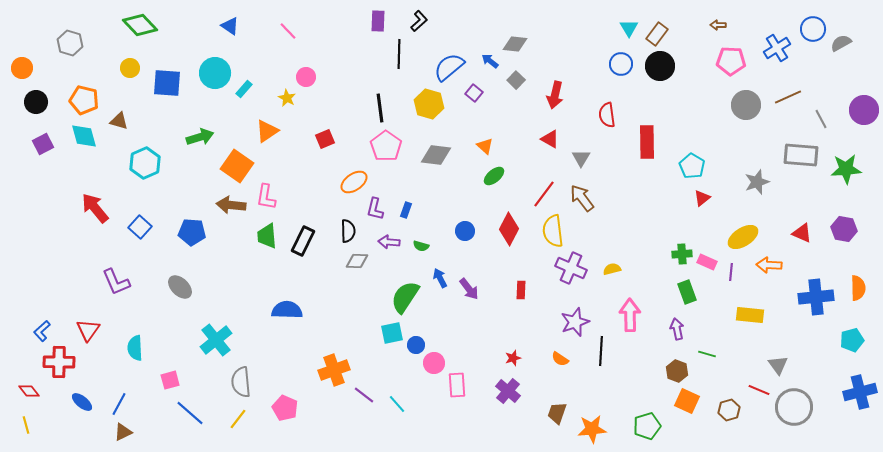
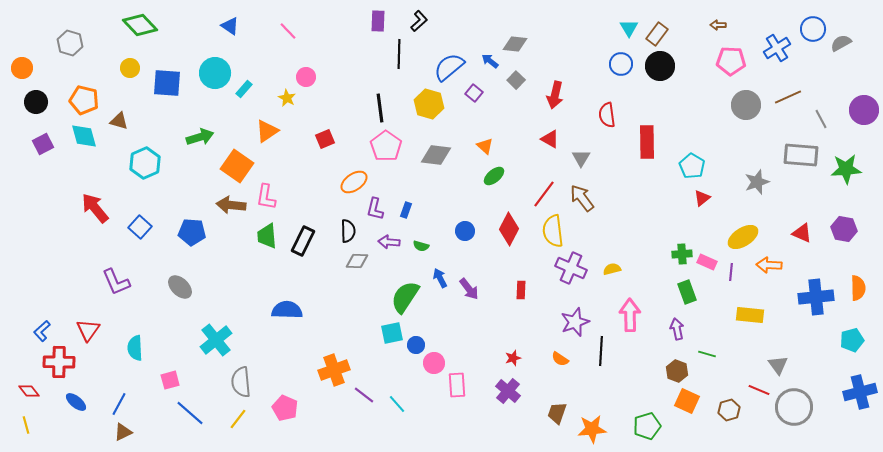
blue ellipse at (82, 402): moved 6 px left
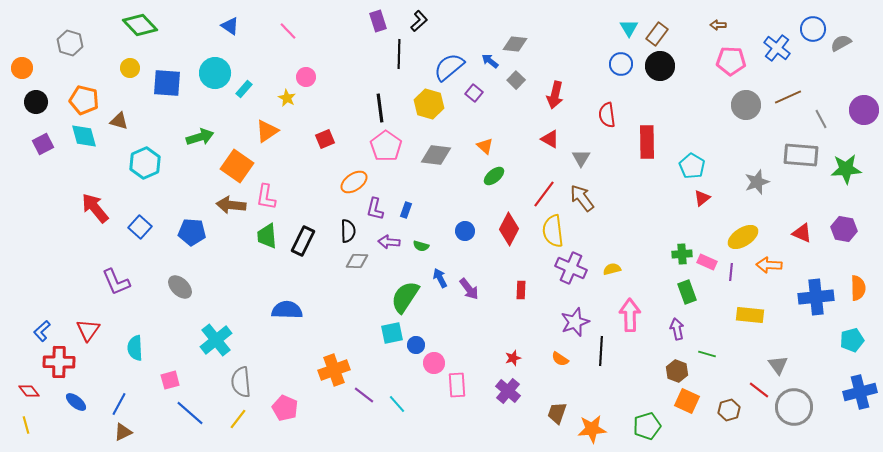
purple rectangle at (378, 21): rotated 20 degrees counterclockwise
blue cross at (777, 48): rotated 20 degrees counterclockwise
red line at (759, 390): rotated 15 degrees clockwise
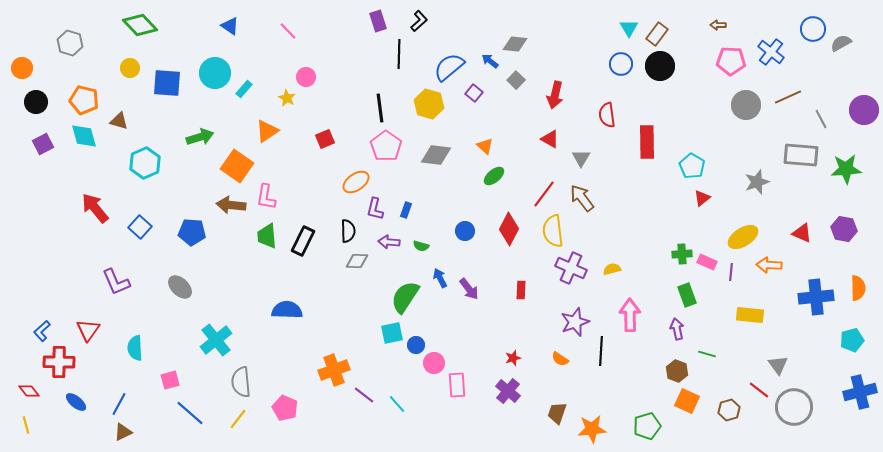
blue cross at (777, 48): moved 6 px left, 4 px down
orange ellipse at (354, 182): moved 2 px right
green rectangle at (687, 292): moved 3 px down
